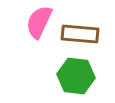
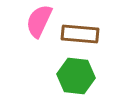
pink semicircle: moved 1 px up
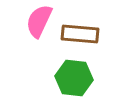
green hexagon: moved 2 px left, 2 px down
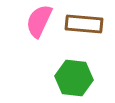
brown rectangle: moved 4 px right, 10 px up
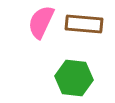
pink semicircle: moved 2 px right, 1 px down
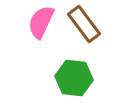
brown rectangle: rotated 48 degrees clockwise
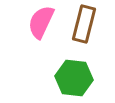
brown rectangle: rotated 51 degrees clockwise
